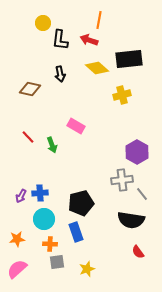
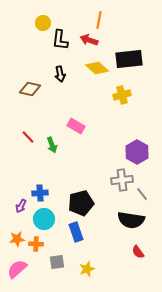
purple arrow: moved 10 px down
orange cross: moved 14 px left
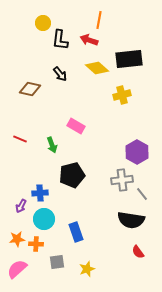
black arrow: rotated 28 degrees counterclockwise
red line: moved 8 px left, 2 px down; rotated 24 degrees counterclockwise
black pentagon: moved 9 px left, 28 px up
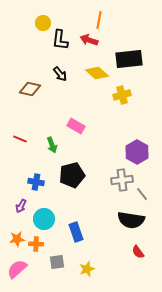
yellow diamond: moved 5 px down
blue cross: moved 4 px left, 11 px up; rotated 14 degrees clockwise
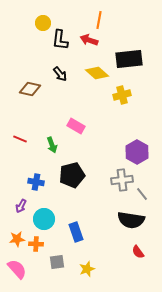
pink semicircle: rotated 90 degrees clockwise
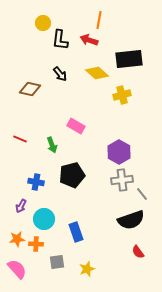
purple hexagon: moved 18 px left
black semicircle: rotated 28 degrees counterclockwise
